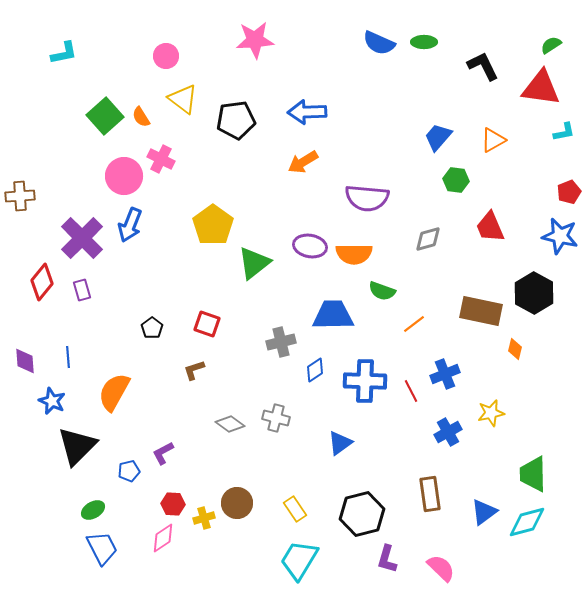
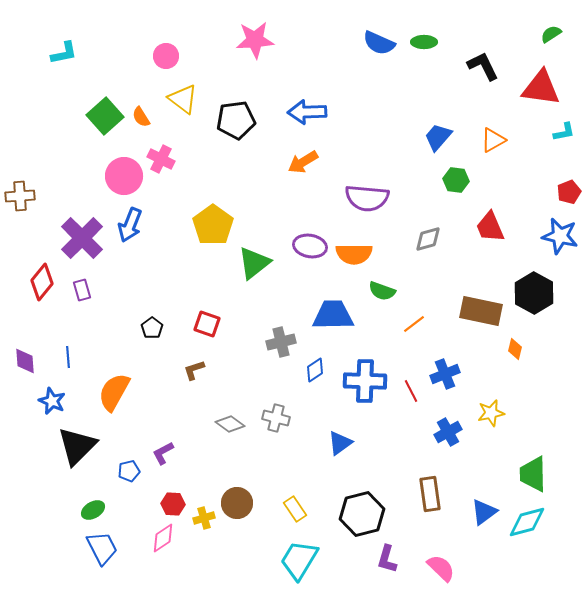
green semicircle at (551, 45): moved 11 px up
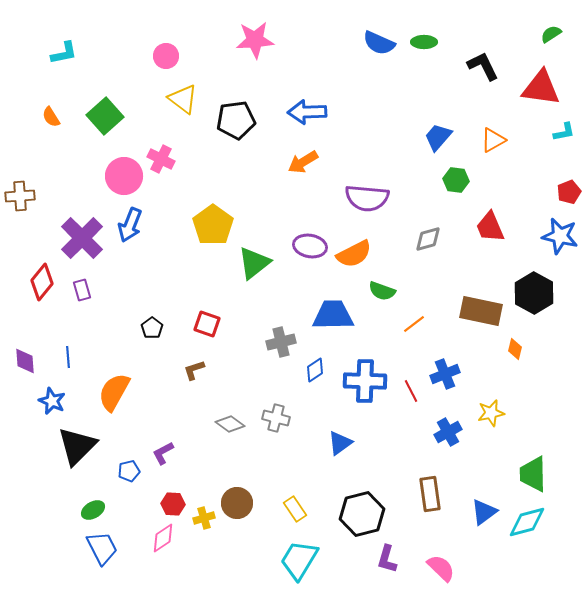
orange semicircle at (141, 117): moved 90 px left
orange semicircle at (354, 254): rotated 27 degrees counterclockwise
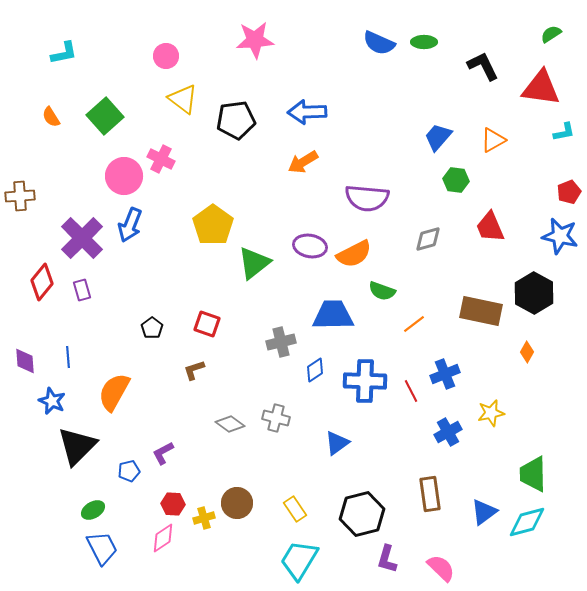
orange diamond at (515, 349): moved 12 px right, 3 px down; rotated 15 degrees clockwise
blue triangle at (340, 443): moved 3 px left
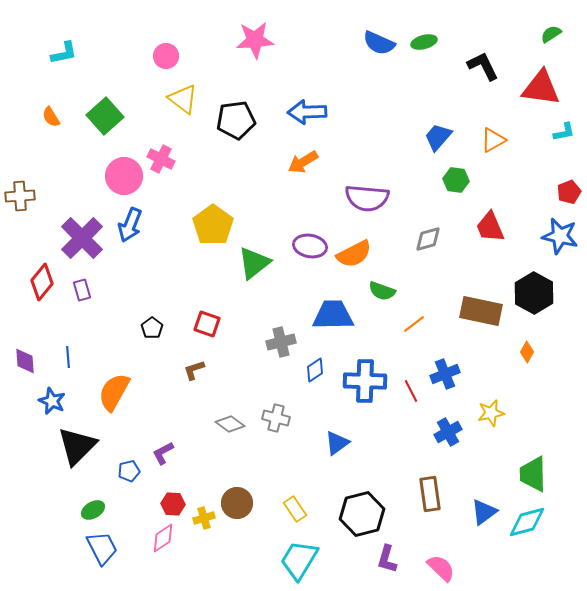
green ellipse at (424, 42): rotated 15 degrees counterclockwise
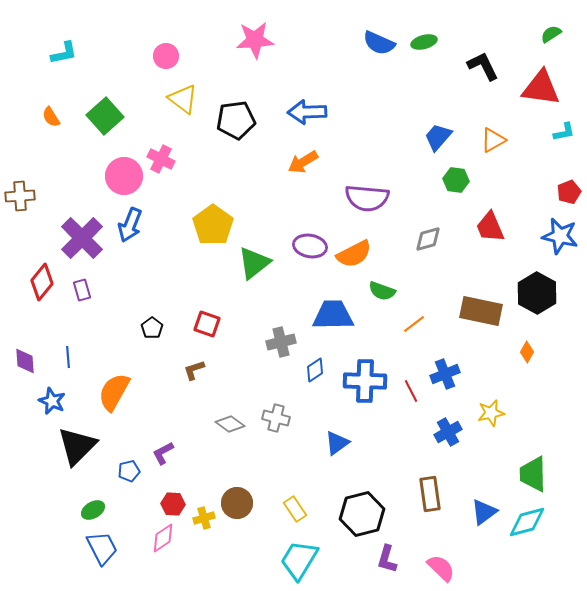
black hexagon at (534, 293): moved 3 px right
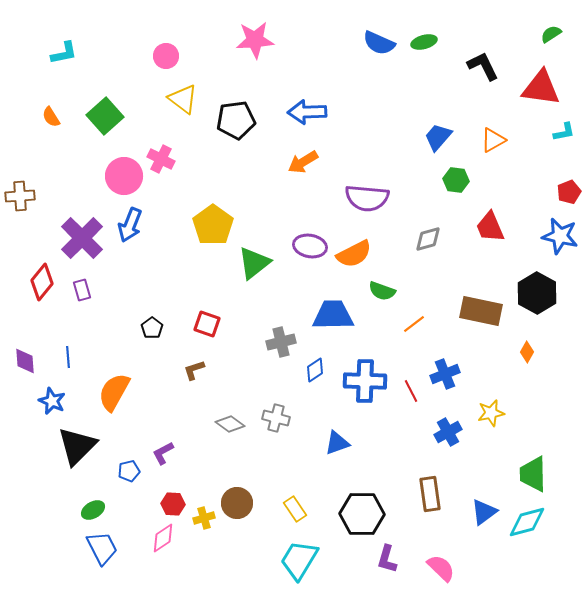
blue triangle at (337, 443): rotated 16 degrees clockwise
black hexagon at (362, 514): rotated 15 degrees clockwise
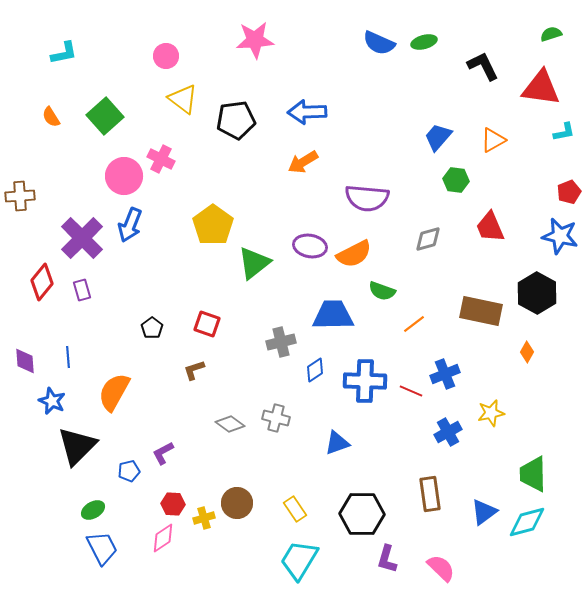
green semicircle at (551, 34): rotated 15 degrees clockwise
red line at (411, 391): rotated 40 degrees counterclockwise
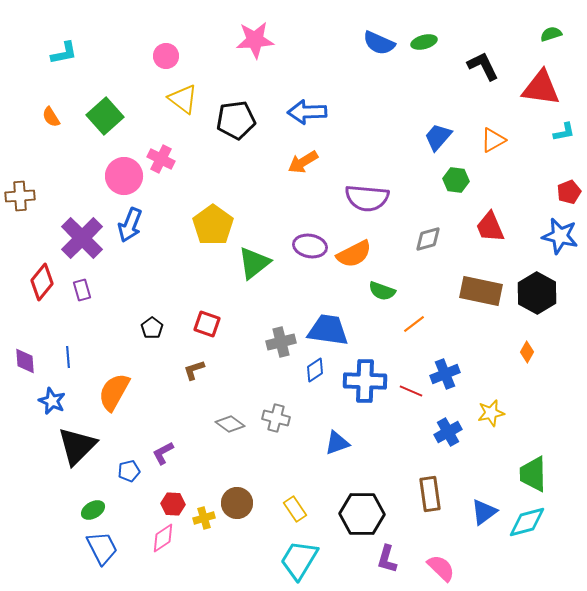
brown rectangle at (481, 311): moved 20 px up
blue trapezoid at (333, 315): moved 5 px left, 15 px down; rotated 9 degrees clockwise
